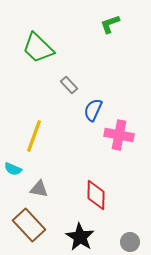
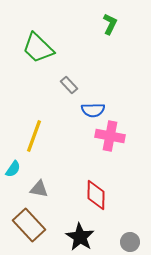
green L-shape: rotated 135 degrees clockwise
blue semicircle: rotated 115 degrees counterclockwise
pink cross: moved 9 px left, 1 px down
cyan semicircle: rotated 78 degrees counterclockwise
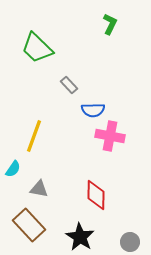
green trapezoid: moved 1 px left
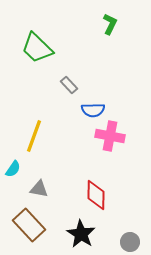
black star: moved 1 px right, 3 px up
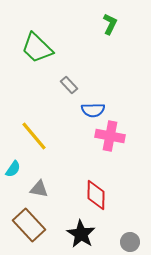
yellow line: rotated 60 degrees counterclockwise
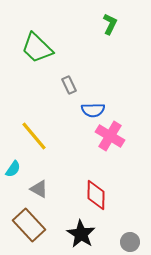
gray rectangle: rotated 18 degrees clockwise
pink cross: rotated 20 degrees clockwise
gray triangle: rotated 18 degrees clockwise
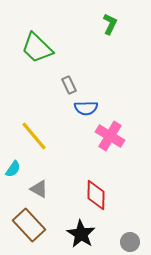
blue semicircle: moved 7 px left, 2 px up
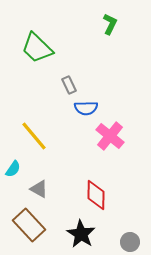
pink cross: rotated 8 degrees clockwise
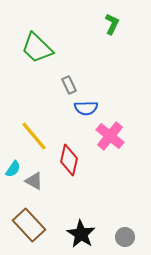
green L-shape: moved 2 px right
gray triangle: moved 5 px left, 8 px up
red diamond: moved 27 px left, 35 px up; rotated 12 degrees clockwise
gray circle: moved 5 px left, 5 px up
